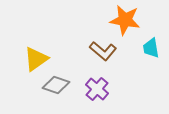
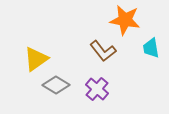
brown L-shape: rotated 12 degrees clockwise
gray diamond: rotated 12 degrees clockwise
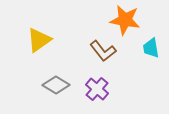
yellow triangle: moved 3 px right, 19 px up
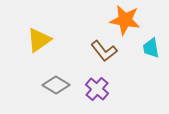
brown L-shape: moved 1 px right
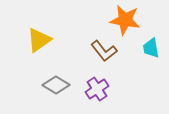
purple cross: rotated 15 degrees clockwise
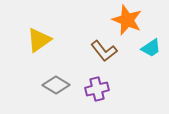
orange star: moved 2 px right; rotated 12 degrees clockwise
cyan trapezoid: rotated 115 degrees counterclockwise
purple cross: rotated 20 degrees clockwise
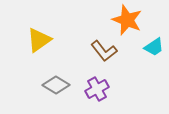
cyan trapezoid: moved 3 px right, 1 px up
purple cross: rotated 15 degrees counterclockwise
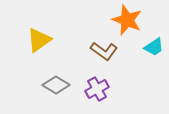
brown L-shape: rotated 16 degrees counterclockwise
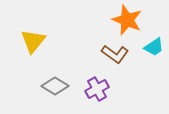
yellow triangle: moved 6 px left, 1 px down; rotated 16 degrees counterclockwise
brown L-shape: moved 11 px right, 3 px down
gray diamond: moved 1 px left, 1 px down
